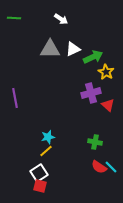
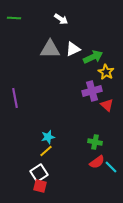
purple cross: moved 1 px right, 2 px up
red triangle: moved 1 px left
red semicircle: moved 2 px left, 5 px up; rotated 70 degrees counterclockwise
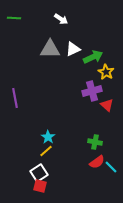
cyan star: rotated 24 degrees counterclockwise
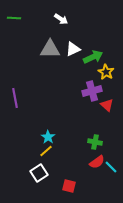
red square: moved 29 px right
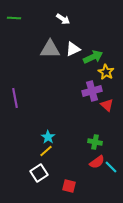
white arrow: moved 2 px right
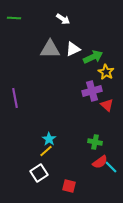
cyan star: moved 1 px right, 2 px down
red semicircle: moved 3 px right
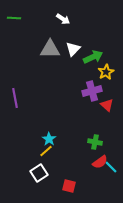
white triangle: rotated 21 degrees counterclockwise
yellow star: rotated 14 degrees clockwise
